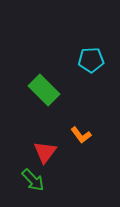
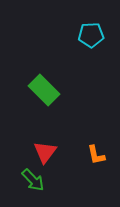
cyan pentagon: moved 25 px up
orange L-shape: moved 15 px right, 20 px down; rotated 25 degrees clockwise
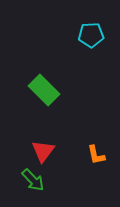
red triangle: moved 2 px left, 1 px up
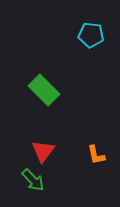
cyan pentagon: rotated 10 degrees clockwise
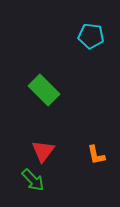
cyan pentagon: moved 1 px down
